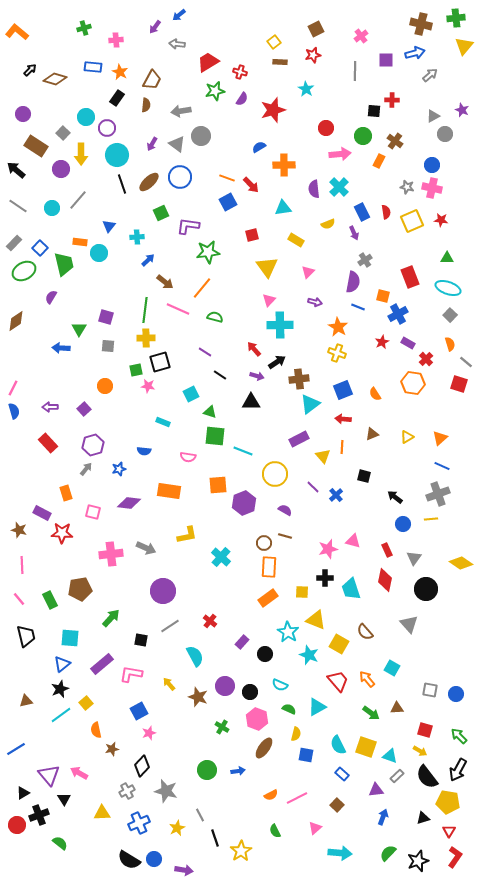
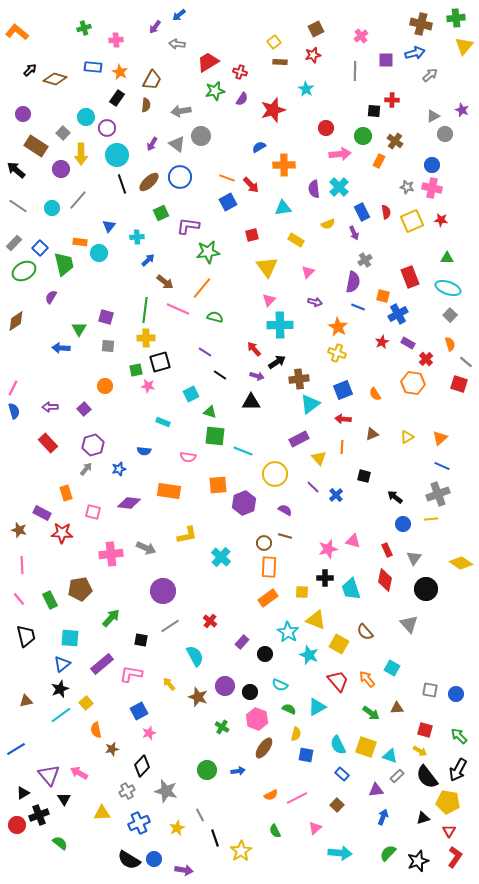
yellow triangle at (323, 456): moved 4 px left, 2 px down
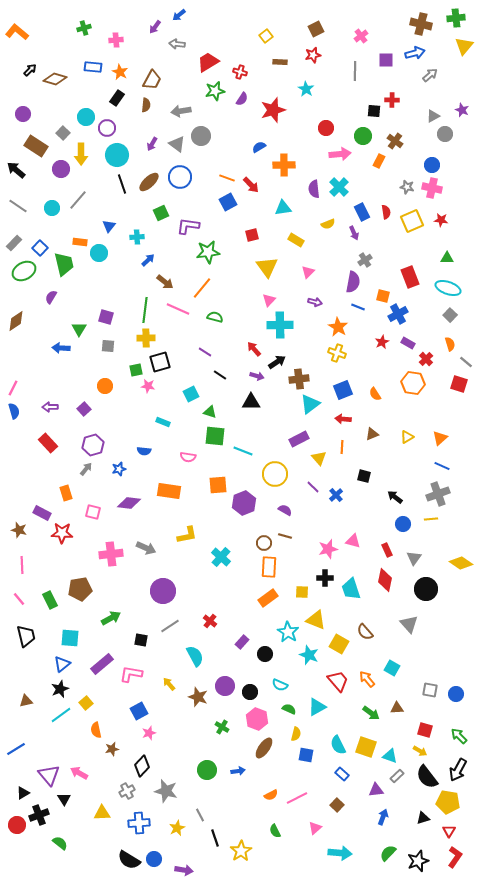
yellow square at (274, 42): moved 8 px left, 6 px up
green arrow at (111, 618): rotated 18 degrees clockwise
blue cross at (139, 823): rotated 20 degrees clockwise
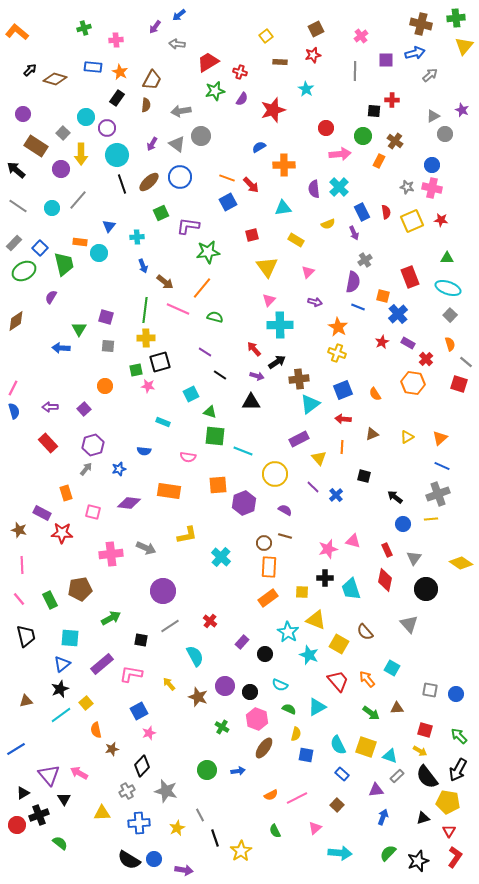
blue arrow at (148, 260): moved 5 px left, 6 px down; rotated 112 degrees clockwise
blue cross at (398, 314): rotated 12 degrees counterclockwise
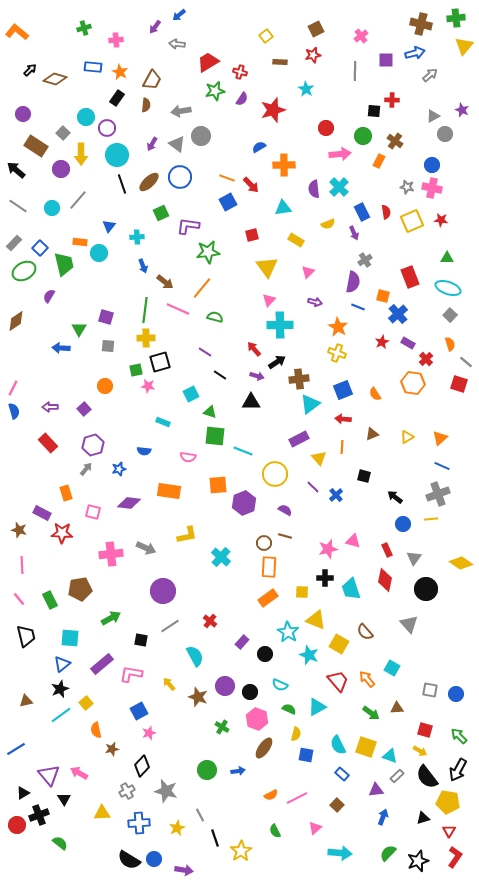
purple semicircle at (51, 297): moved 2 px left, 1 px up
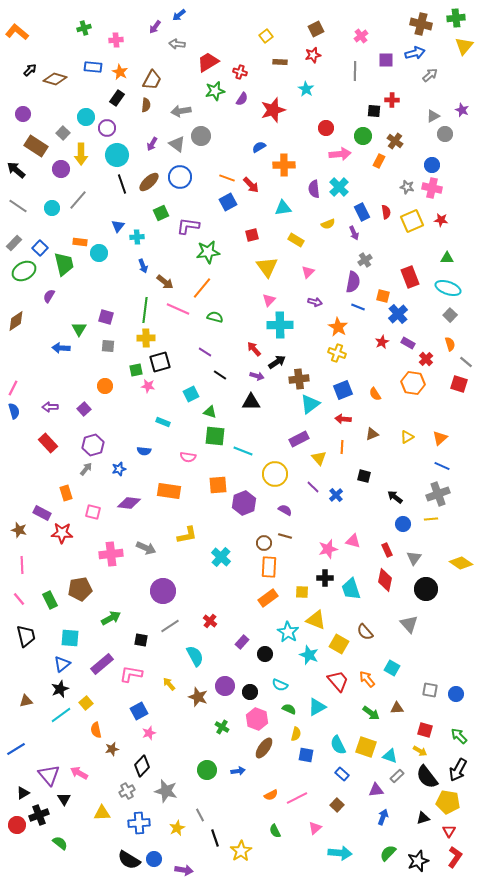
blue triangle at (109, 226): moved 9 px right
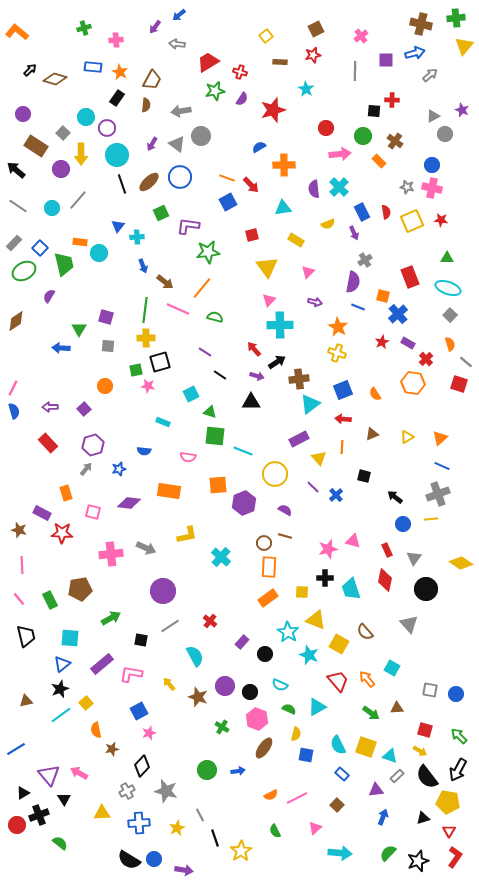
orange rectangle at (379, 161): rotated 72 degrees counterclockwise
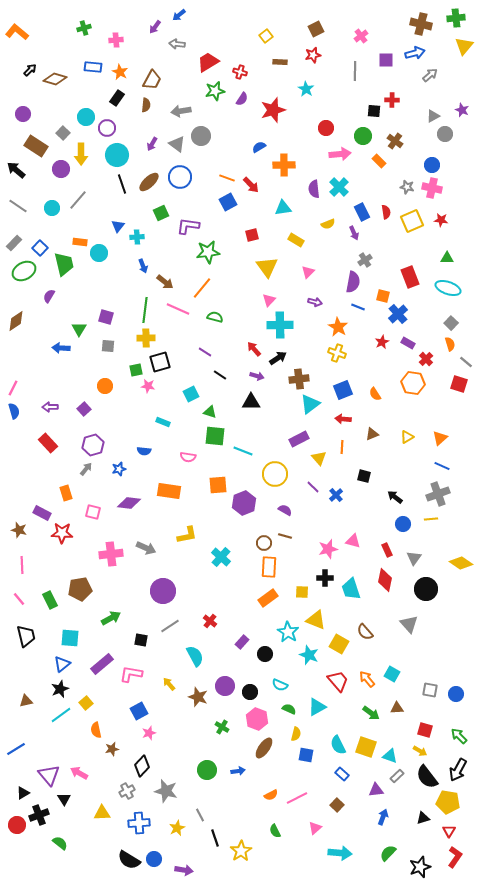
gray square at (450, 315): moved 1 px right, 8 px down
black arrow at (277, 362): moved 1 px right, 4 px up
cyan square at (392, 668): moved 6 px down
black star at (418, 861): moved 2 px right, 6 px down
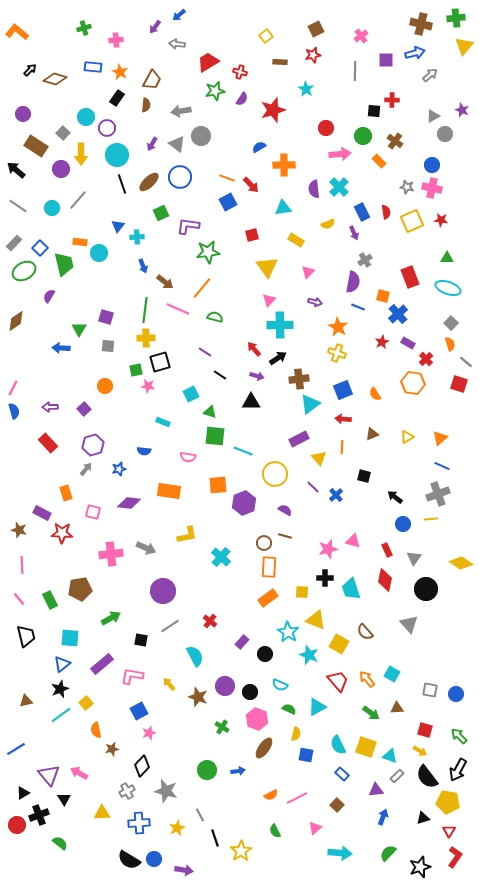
pink L-shape at (131, 674): moved 1 px right, 2 px down
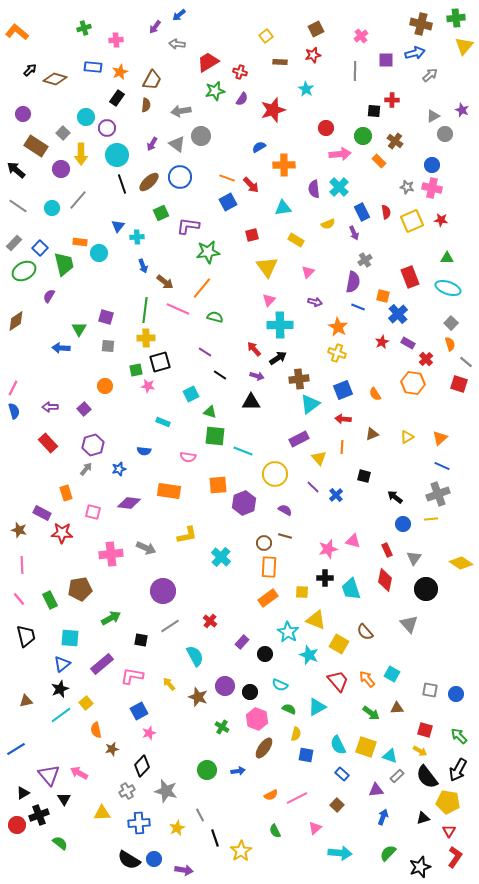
orange star at (120, 72): rotated 21 degrees clockwise
